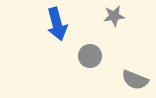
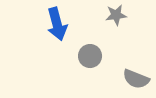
gray star: moved 2 px right, 1 px up
gray semicircle: moved 1 px right, 1 px up
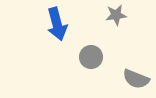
gray circle: moved 1 px right, 1 px down
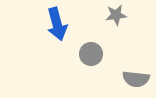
gray circle: moved 3 px up
gray semicircle: rotated 16 degrees counterclockwise
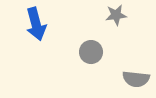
blue arrow: moved 21 px left
gray circle: moved 2 px up
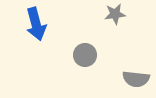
gray star: moved 1 px left, 1 px up
gray circle: moved 6 px left, 3 px down
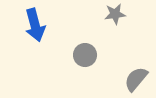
blue arrow: moved 1 px left, 1 px down
gray semicircle: rotated 124 degrees clockwise
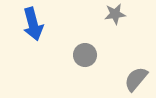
blue arrow: moved 2 px left, 1 px up
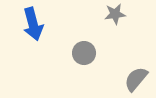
gray circle: moved 1 px left, 2 px up
